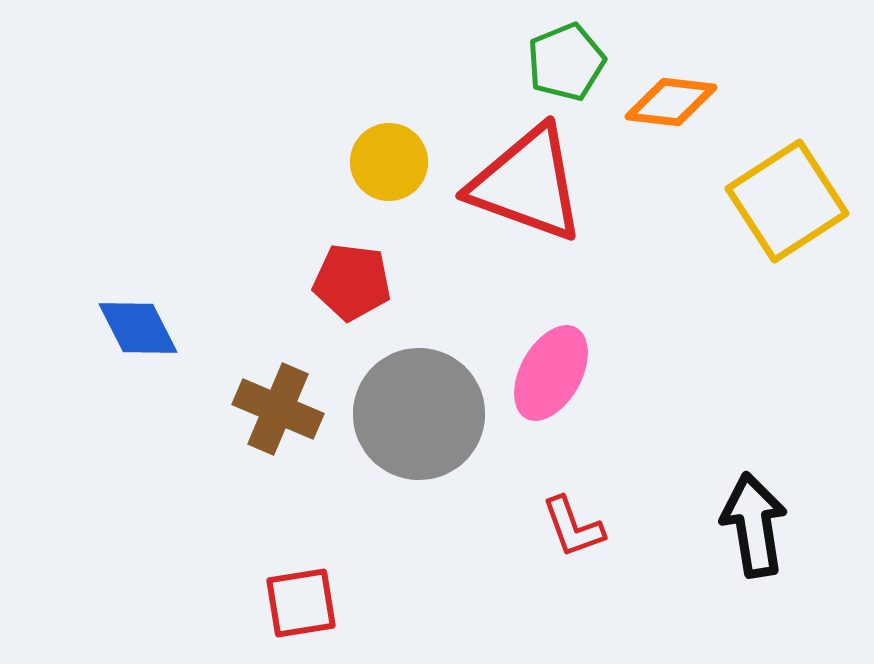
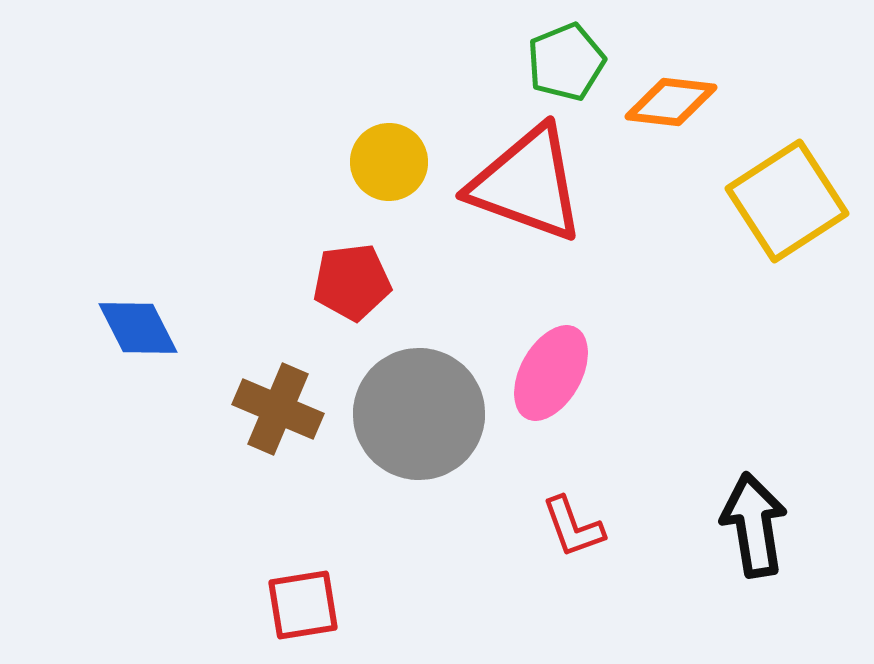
red pentagon: rotated 14 degrees counterclockwise
red square: moved 2 px right, 2 px down
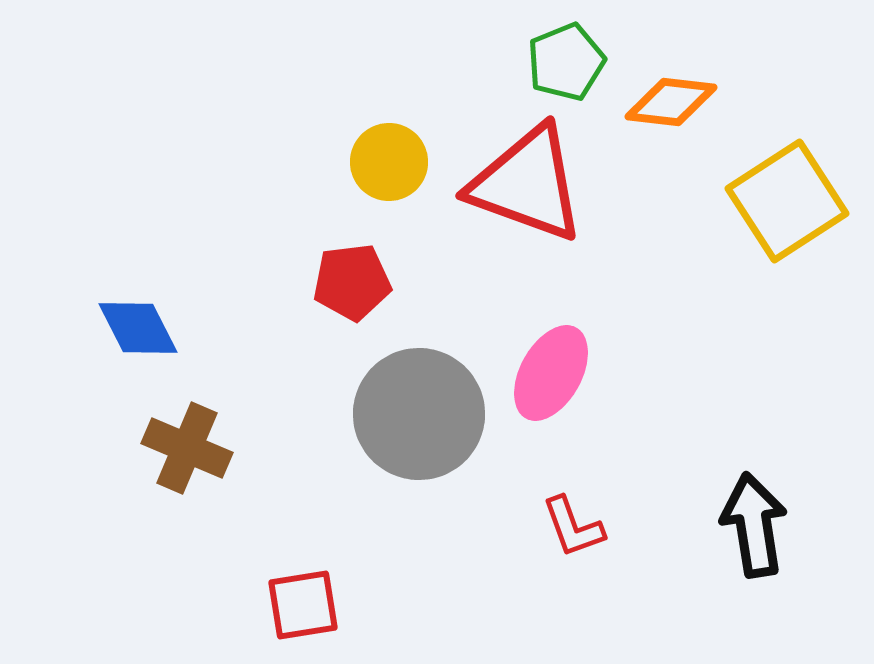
brown cross: moved 91 px left, 39 px down
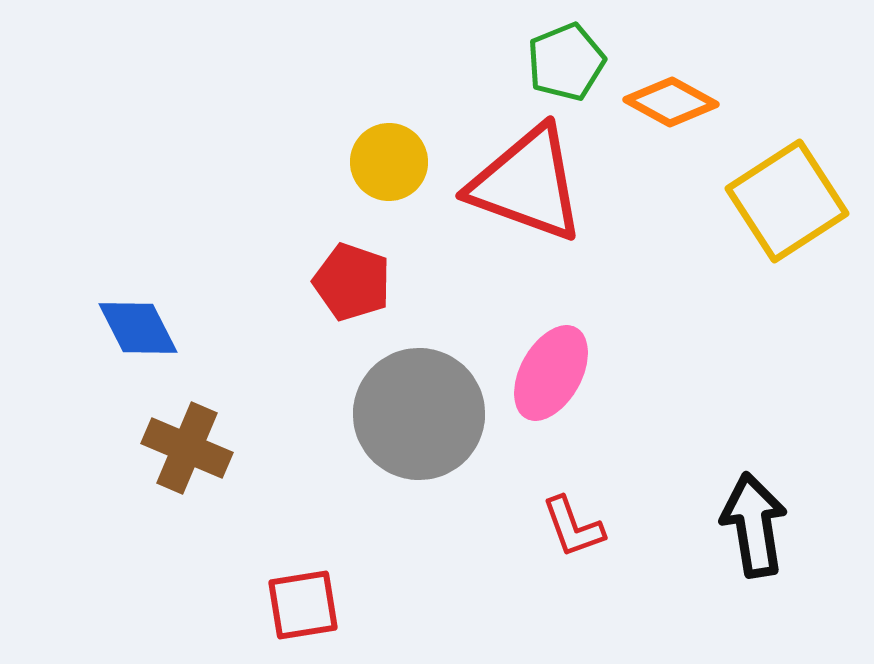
orange diamond: rotated 22 degrees clockwise
red pentagon: rotated 26 degrees clockwise
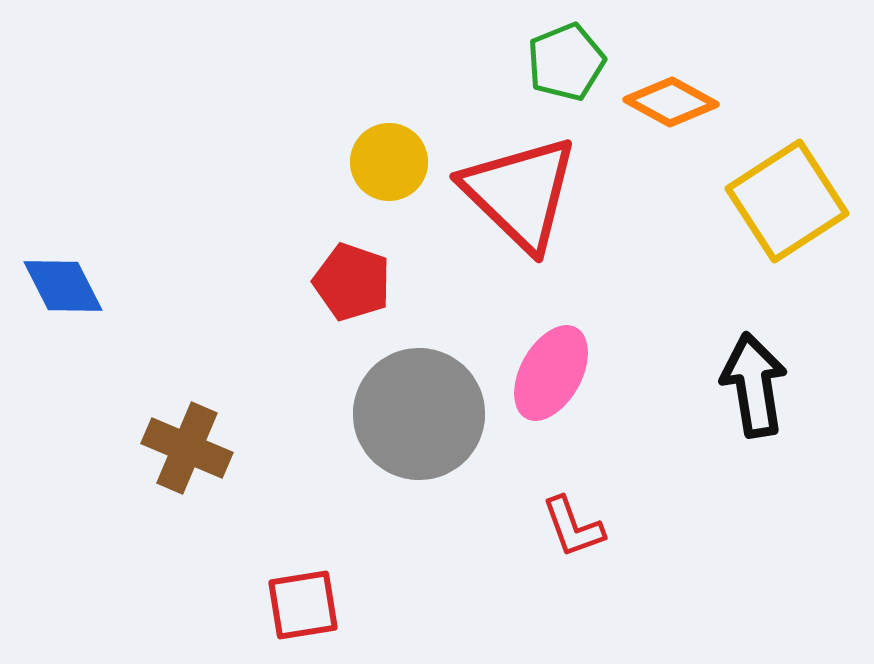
red triangle: moved 7 px left, 9 px down; rotated 24 degrees clockwise
blue diamond: moved 75 px left, 42 px up
black arrow: moved 140 px up
